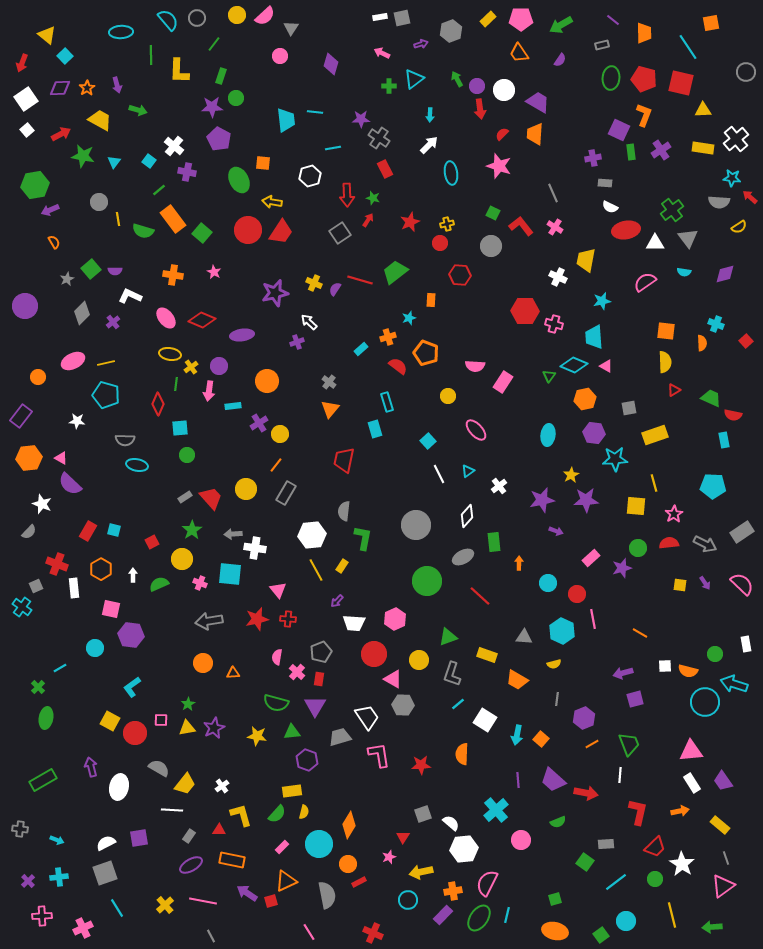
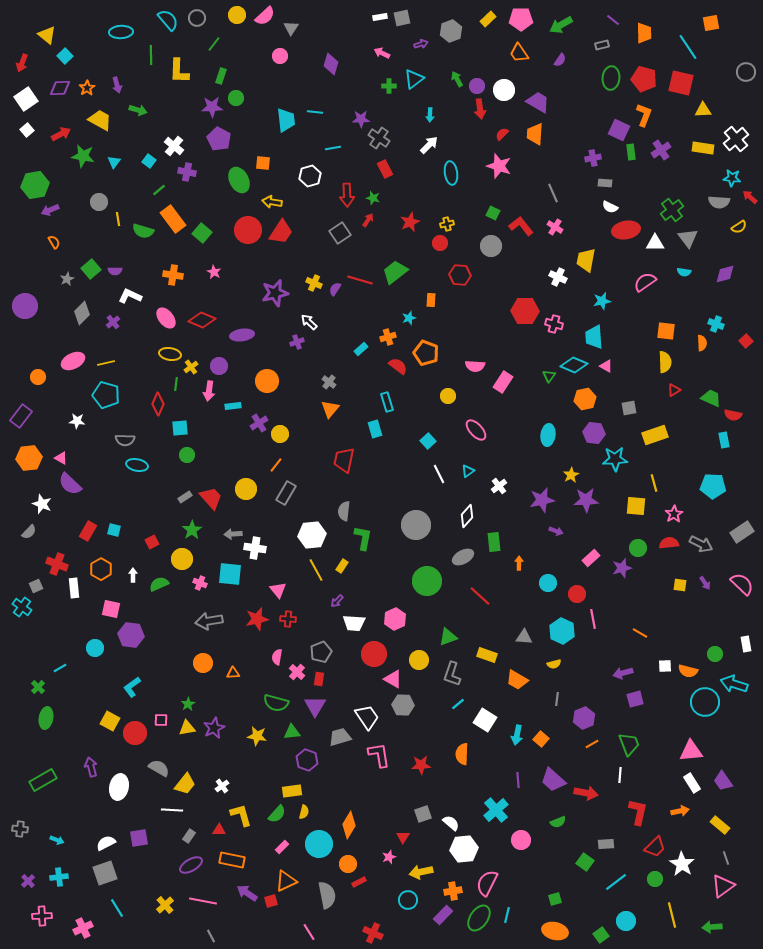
gray arrow at (705, 544): moved 4 px left
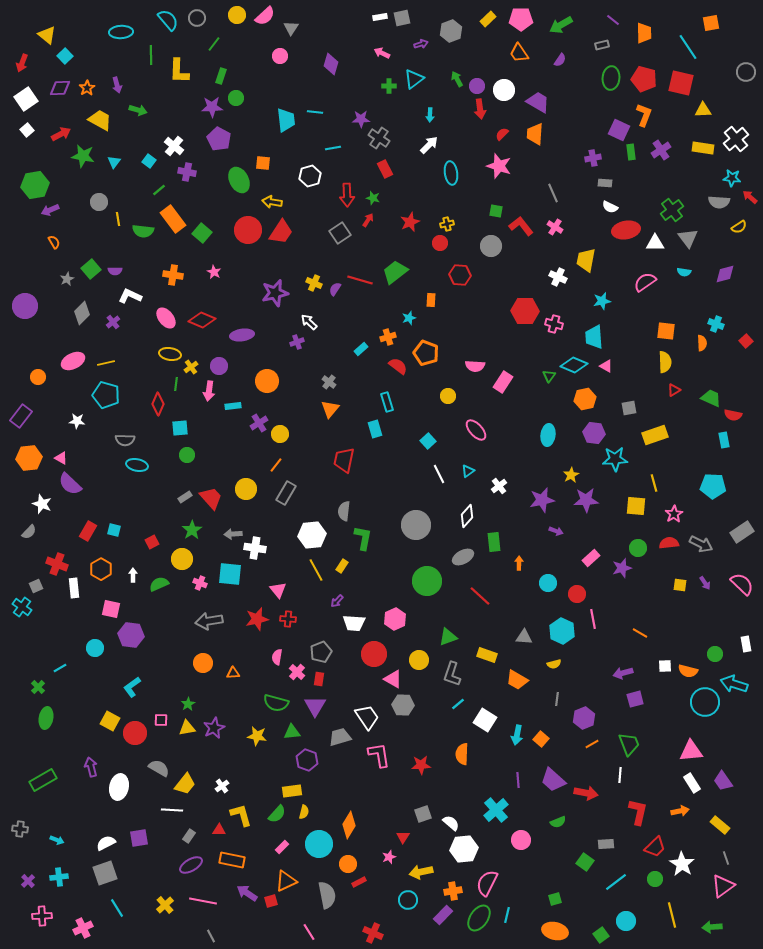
green square at (493, 213): moved 3 px right, 2 px up; rotated 16 degrees counterclockwise
green semicircle at (143, 231): rotated 10 degrees counterclockwise
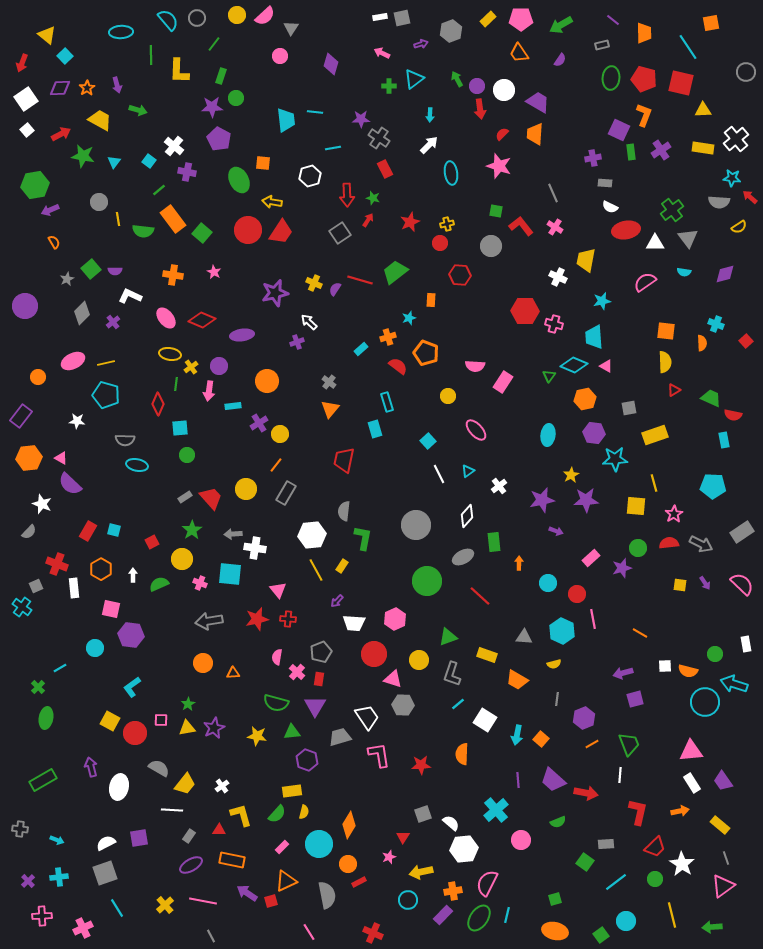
pink triangle at (393, 679): rotated 12 degrees counterclockwise
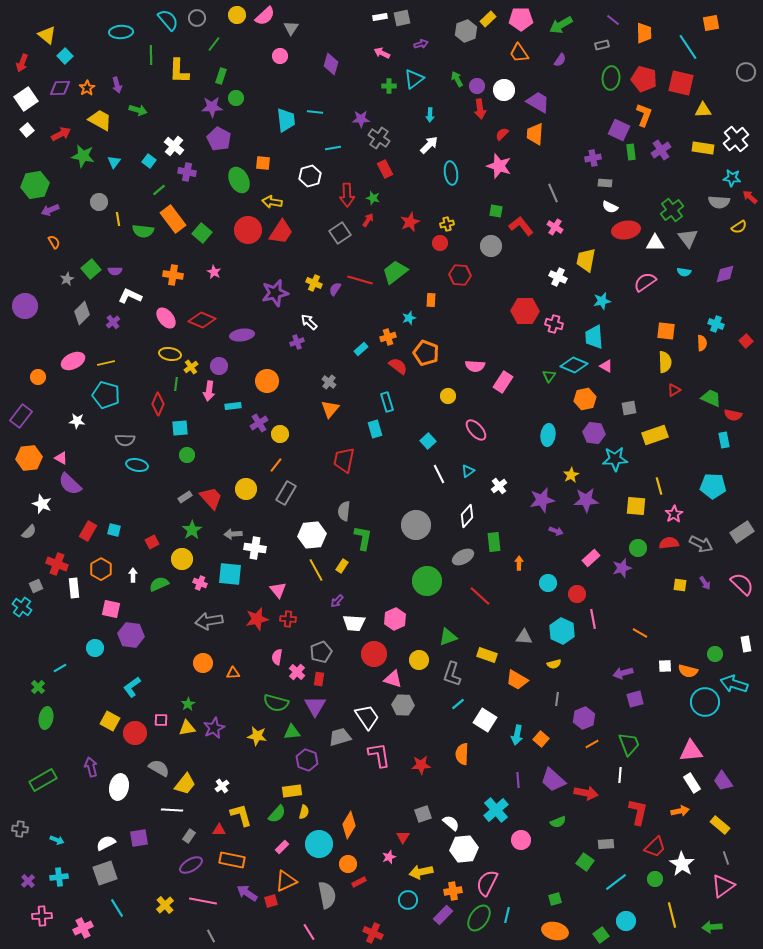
gray hexagon at (451, 31): moved 15 px right
yellow line at (654, 483): moved 5 px right, 3 px down
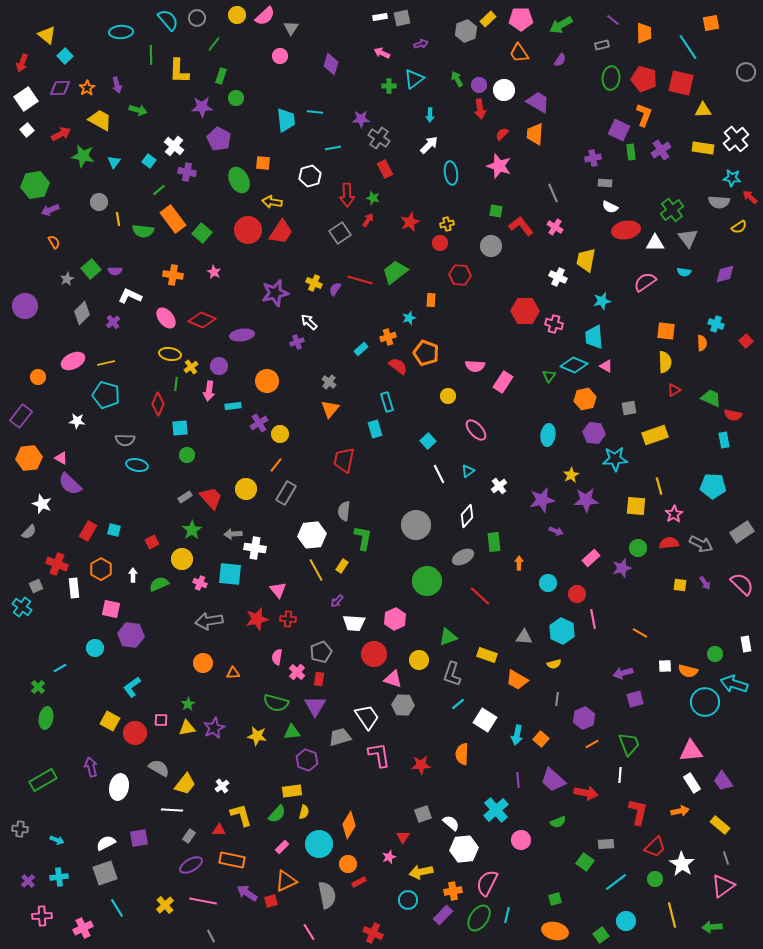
purple circle at (477, 86): moved 2 px right, 1 px up
purple star at (212, 107): moved 10 px left
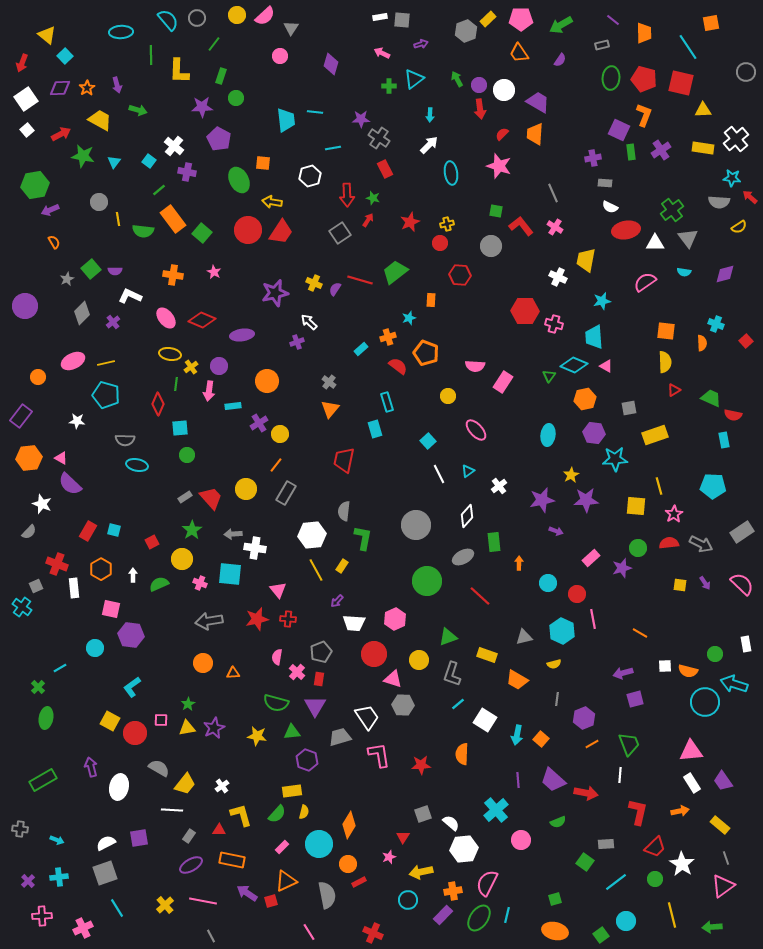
gray square at (402, 18): moved 2 px down; rotated 18 degrees clockwise
gray triangle at (524, 637): rotated 18 degrees counterclockwise
